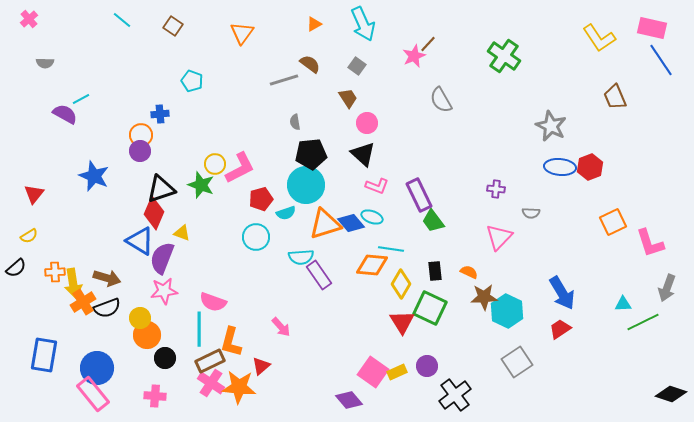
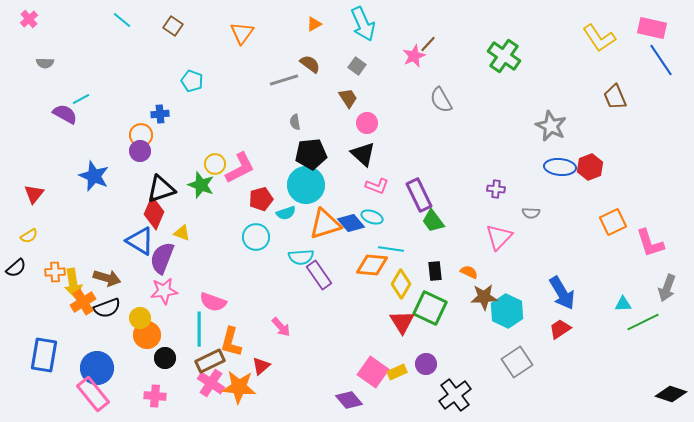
purple circle at (427, 366): moved 1 px left, 2 px up
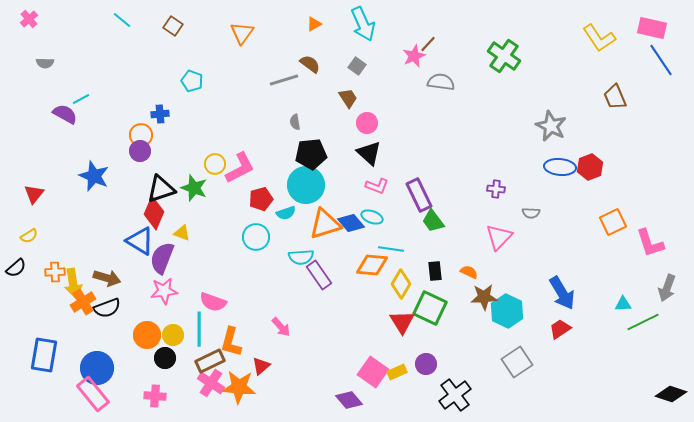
gray semicircle at (441, 100): moved 18 px up; rotated 128 degrees clockwise
black triangle at (363, 154): moved 6 px right, 1 px up
green star at (201, 185): moved 7 px left, 3 px down
yellow circle at (140, 318): moved 33 px right, 17 px down
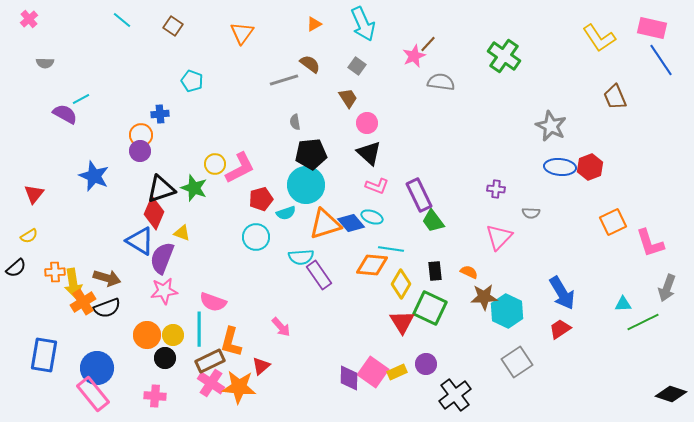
purple diamond at (349, 400): moved 22 px up; rotated 40 degrees clockwise
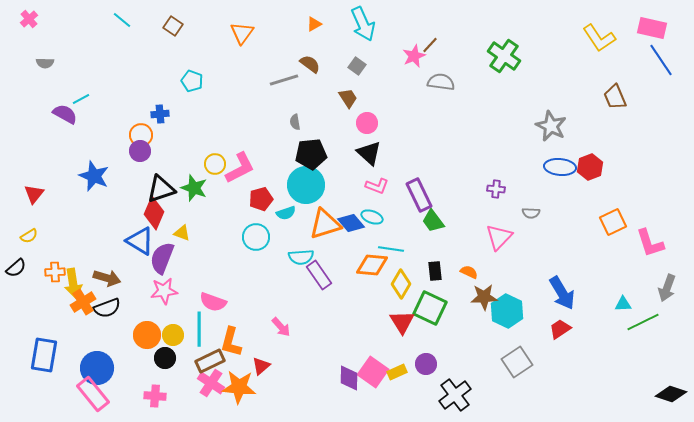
brown line at (428, 44): moved 2 px right, 1 px down
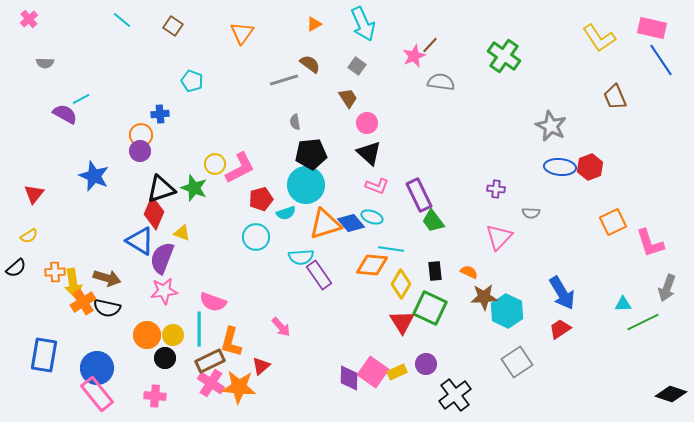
black semicircle at (107, 308): rotated 32 degrees clockwise
pink rectangle at (93, 394): moved 4 px right
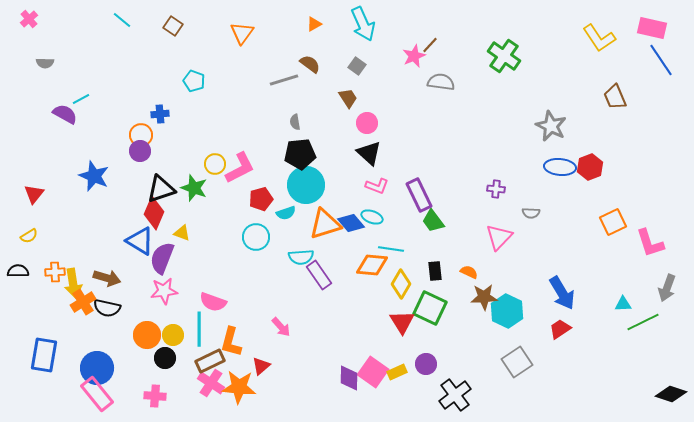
cyan pentagon at (192, 81): moved 2 px right
black pentagon at (311, 154): moved 11 px left
black semicircle at (16, 268): moved 2 px right, 3 px down; rotated 140 degrees counterclockwise
